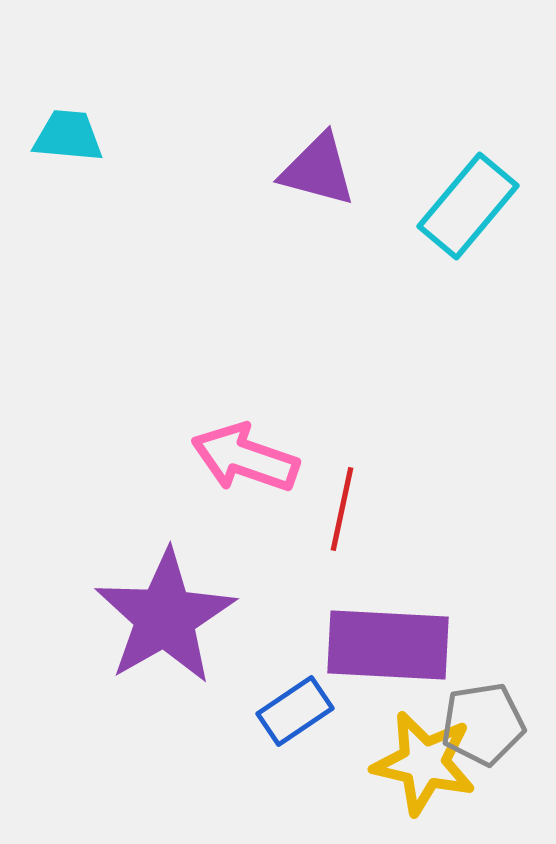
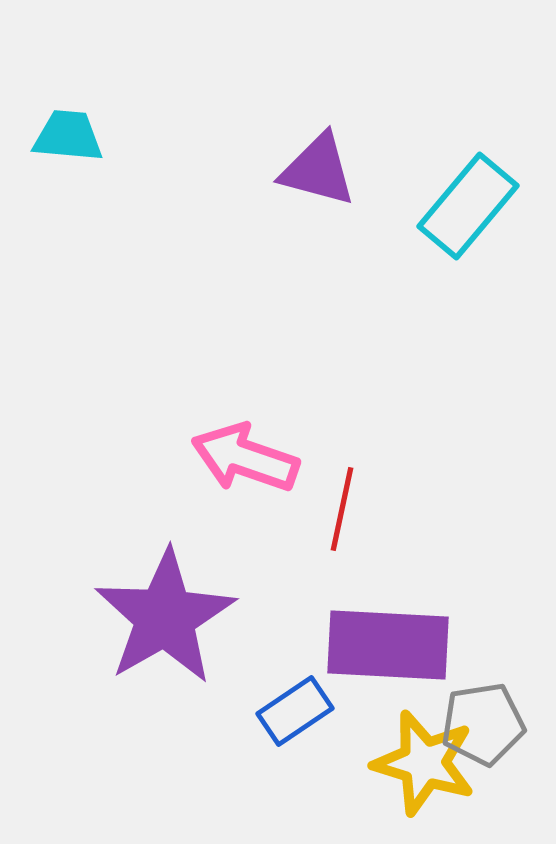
yellow star: rotated 4 degrees clockwise
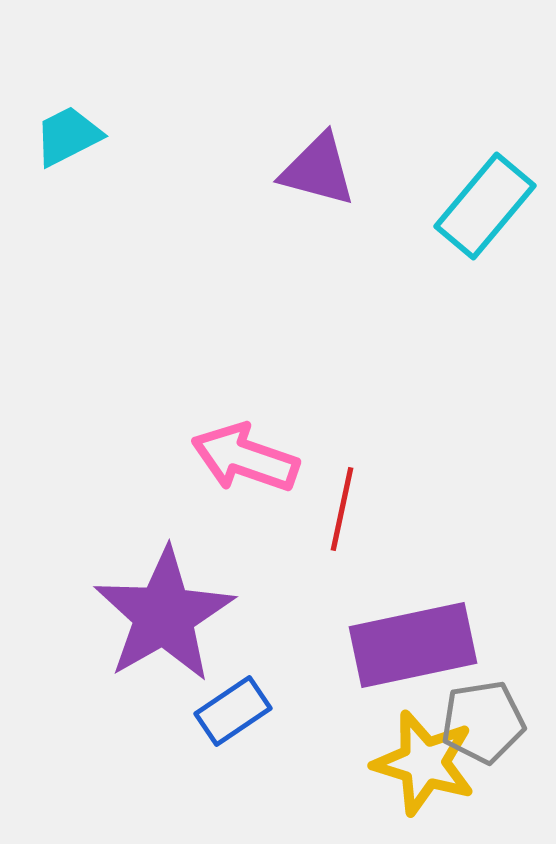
cyan trapezoid: rotated 32 degrees counterclockwise
cyan rectangle: moved 17 px right
purple star: moved 1 px left, 2 px up
purple rectangle: moved 25 px right; rotated 15 degrees counterclockwise
blue rectangle: moved 62 px left
gray pentagon: moved 2 px up
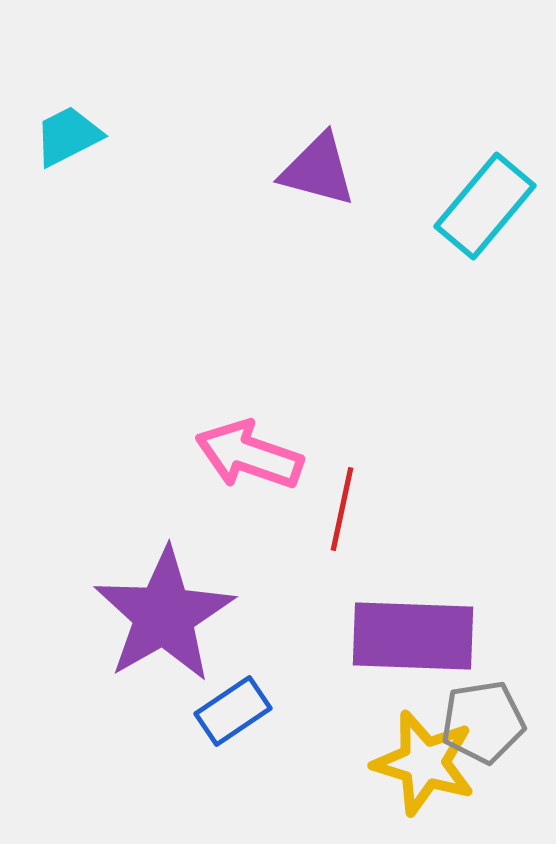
pink arrow: moved 4 px right, 3 px up
purple rectangle: moved 9 px up; rotated 14 degrees clockwise
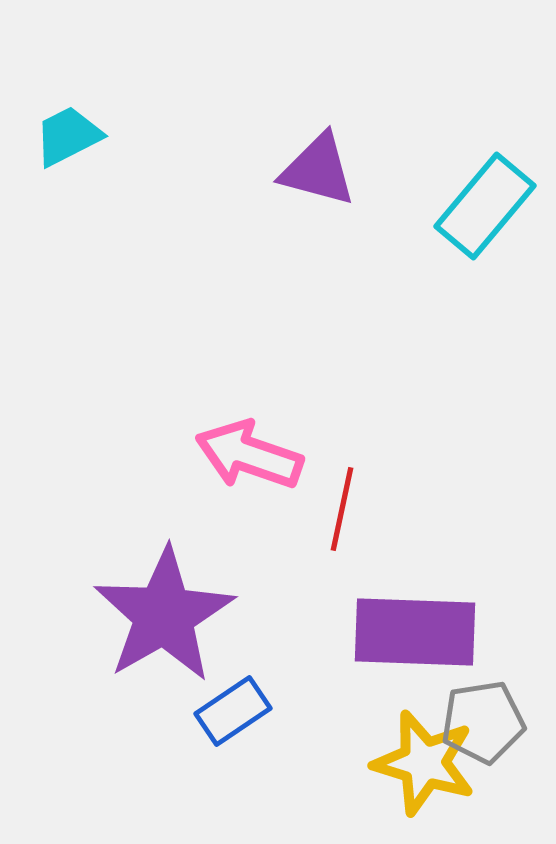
purple rectangle: moved 2 px right, 4 px up
